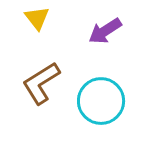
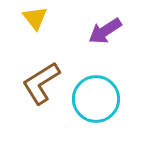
yellow triangle: moved 2 px left
cyan circle: moved 5 px left, 2 px up
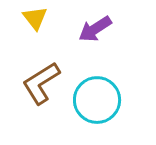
purple arrow: moved 10 px left, 2 px up
cyan circle: moved 1 px right, 1 px down
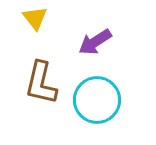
purple arrow: moved 13 px down
brown L-shape: rotated 45 degrees counterclockwise
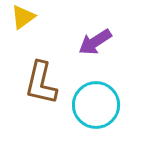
yellow triangle: moved 12 px left, 1 px up; rotated 32 degrees clockwise
cyan circle: moved 1 px left, 5 px down
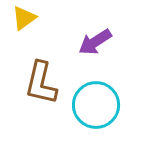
yellow triangle: moved 1 px right, 1 px down
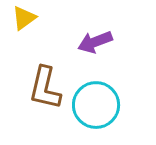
purple arrow: rotated 12 degrees clockwise
brown L-shape: moved 4 px right, 5 px down
